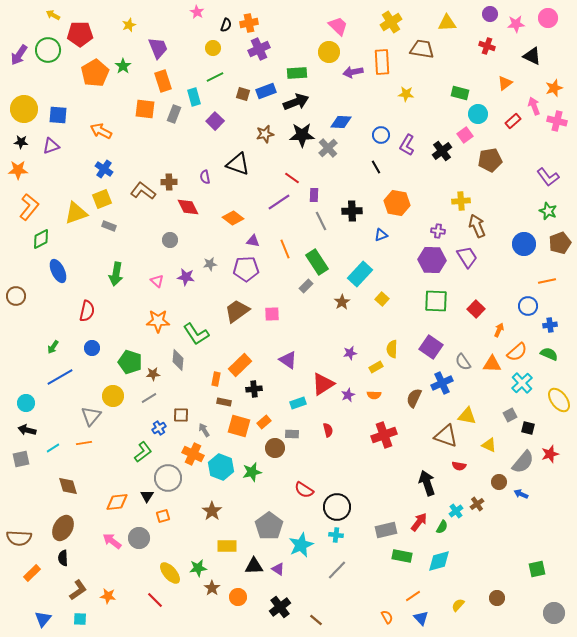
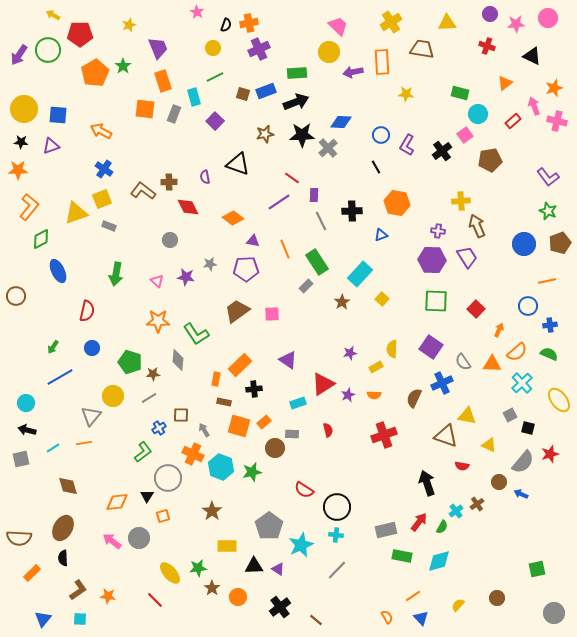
red semicircle at (459, 466): moved 3 px right
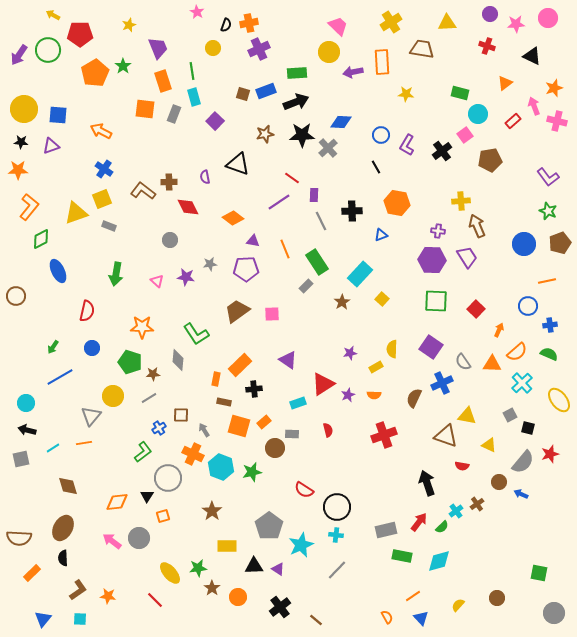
green line at (215, 77): moved 23 px left, 6 px up; rotated 72 degrees counterclockwise
orange star at (158, 321): moved 16 px left, 6 px down
green semicircle at (442, 527): rotated 16 degrees clockwise
green square at (537, 569): moved 2 px right, 4 px down; rotated 24 degrees clockwise
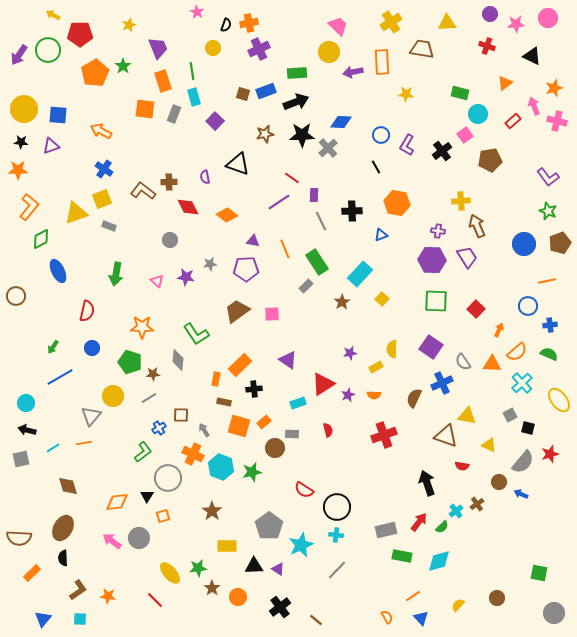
orange diamond at (233, 218): moved 6 px left, 3 px up
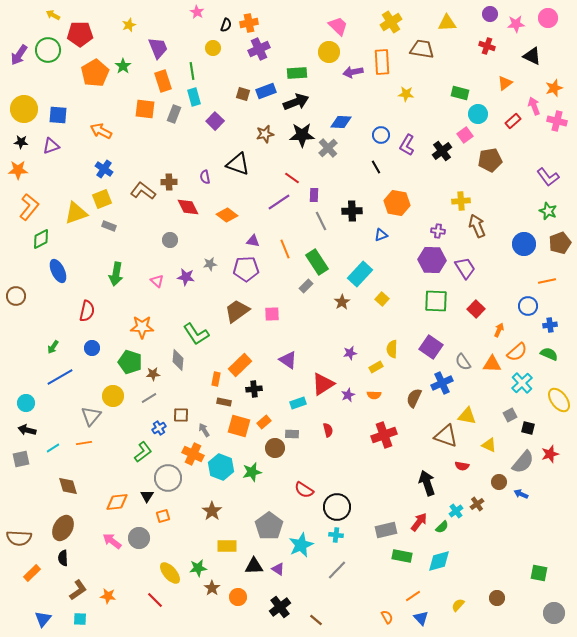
purple trapezoid at (467, 257): moved 2 px left, 11 px down
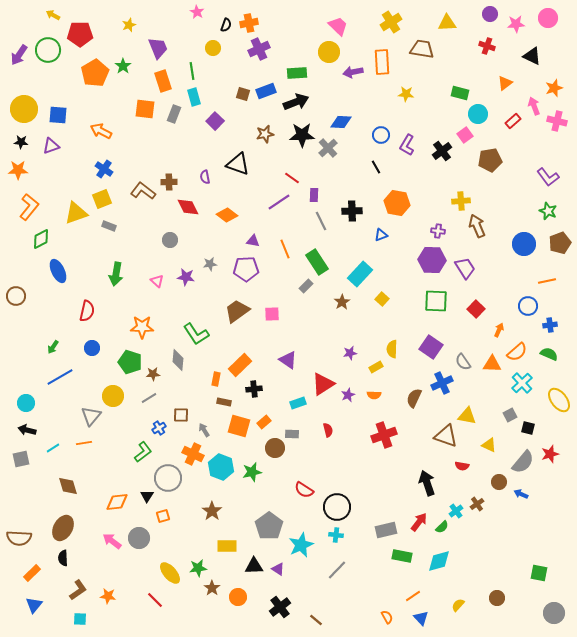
blue triangle at (43, 619): moved 9 px left, 14 px up
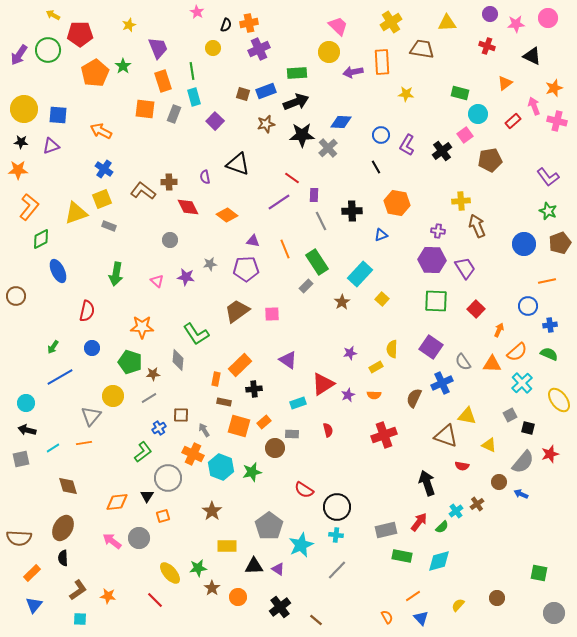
brown star at (265, 134): moved 1 px right, 10 px up
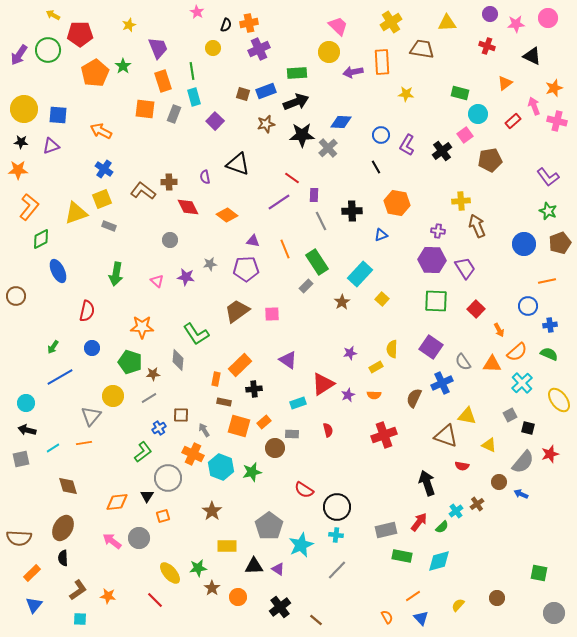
orange arrow at (499, 330): rotated 128 degrees clockwise
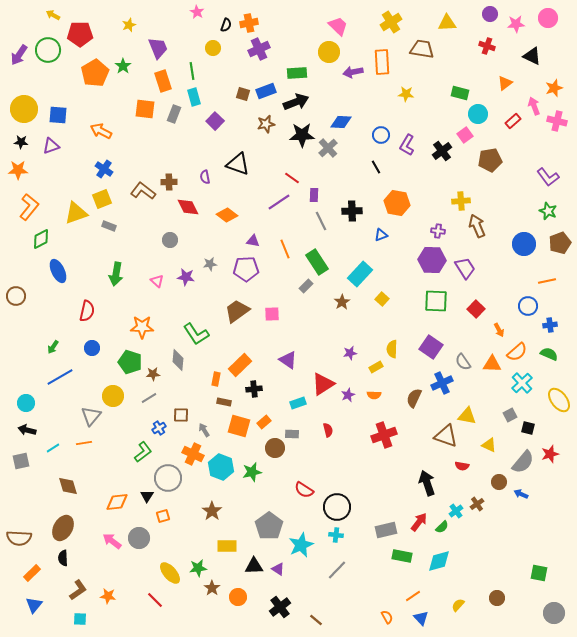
gray square at (21, 459): moved 2 px down
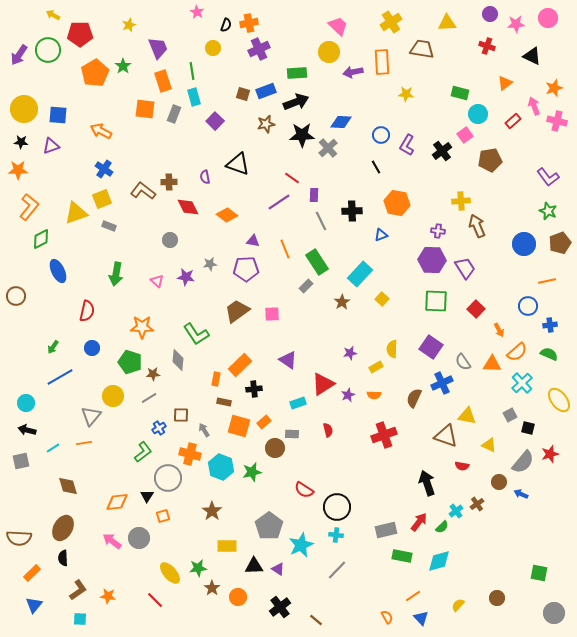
orange cross at (193, 454): moved 3 px left; rotated 10 degrees counterclockwise
